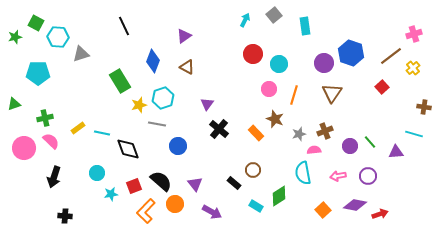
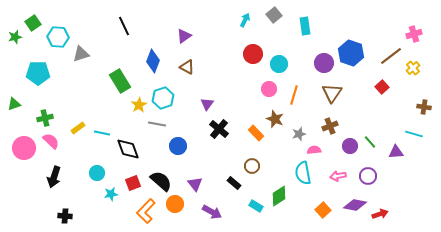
green square at (36, 23): moved 3 px left; rotated 28 degrees clockwise
yellow star at (139, 105): rotated 14 degrees counterclockwise
brown cross at (325, 131): moved 5 px right, 5 px up
brown circle at (253, 170): moved 1 px left, 4 px up
red square at (134, 186): moved 1 px left, 3 px up
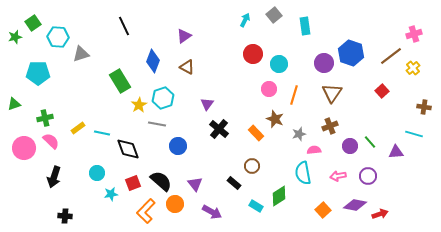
red square at (382, 87): moved 4 px down
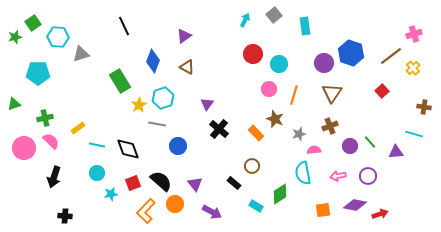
cyan line at (102, 133): moved 5 px left, 12 px down
green diamond at (279, 196): moved 1 px right, 2 px up
orange square at (323, 210): rotated 35 degrees clockwise
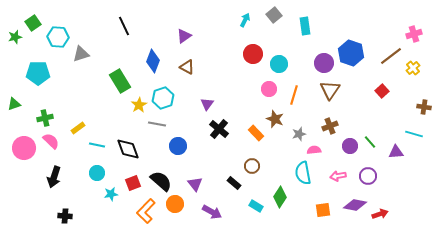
brown triangle at (332, 93): moved 2 px left, 3 px up
green diamond at (280, 194): moved 3 px down; rotated 25 degrees counterclockwise
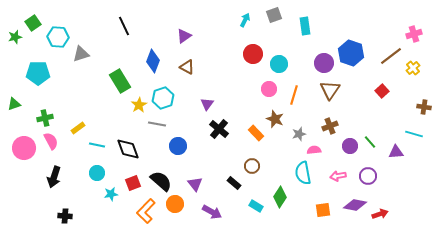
gray square at (274, 15): rotated 21 degrees clockwise
pink semicircle at (51, 141): rotated 18 degrees clockwise
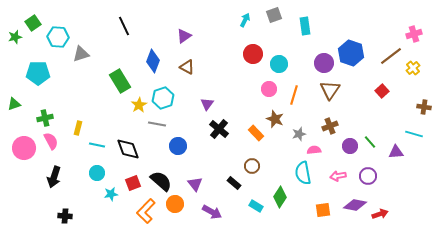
yellow rectangle at (78, 128): rotated 40 degrees counterclockwise
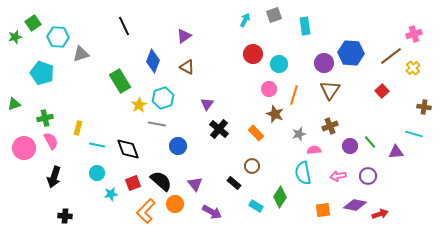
blue hexagon at (351, 53): rotated 15 degrees counterclockwise
cyan pentagon at (38, 73): moved 4 px right; rotated 20 degrees clockwise
brown star at (275, 119): moved 5 px up
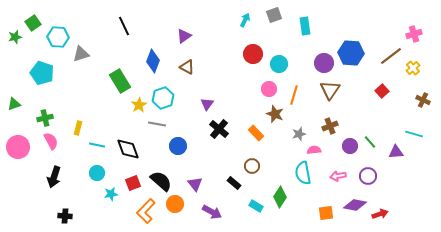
brown cross at (424, 107): moved 1 px left, 7 px up; rotated 16 degrees clockwise
pink circle at (24, 148): moved 6 px left, 1 px up
orange square at (323, 210): moved 3 px right, 3 px down
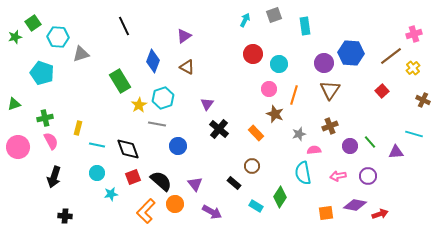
red square at (133, 183): moved 6 px up
